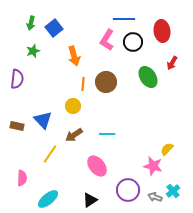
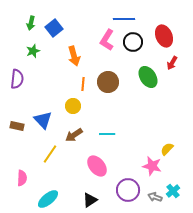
red ellipse: moved 2 px right, 5 px down; rotated 15 degrees counterclockwise
brown circle: moved 2 px right
pink star: moved 1 px left
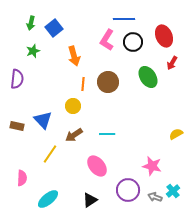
yellow semicircle: moved 9 px right, 15 px up; rotated 16 degrees clockwise
